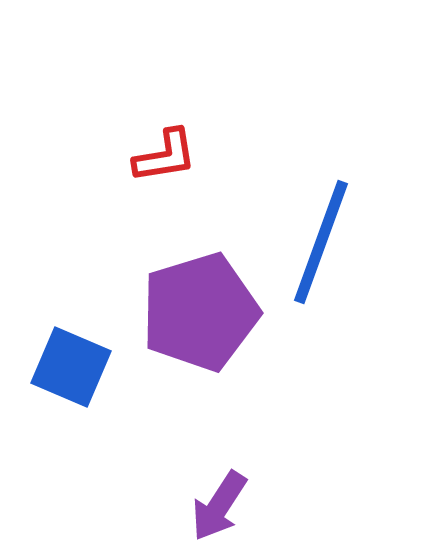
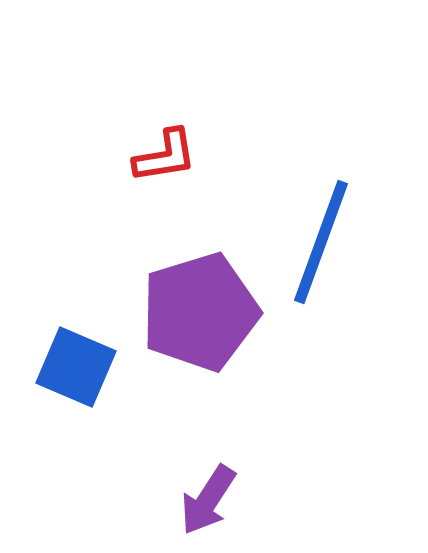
blue square: moved 5 px right
purple arrow: moved 11 px left, 6 px up
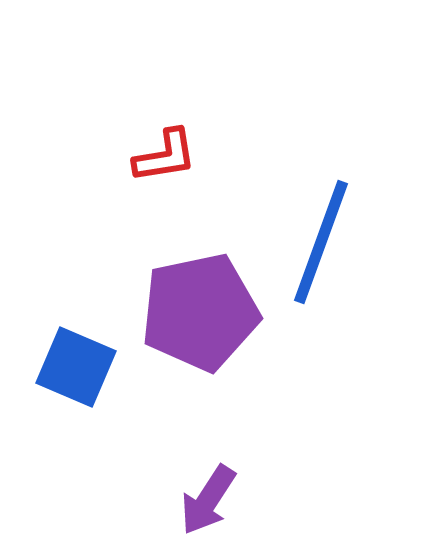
purple pentagon: rotated 5 degrees clockwise
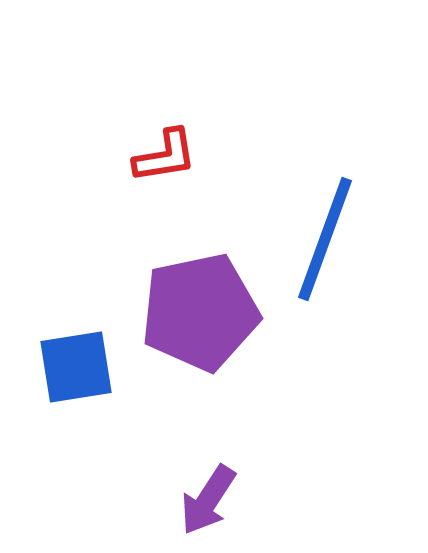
blue line: moved 4 px right, 3 px up
blue square: rotated 32 degrees counterclockwise
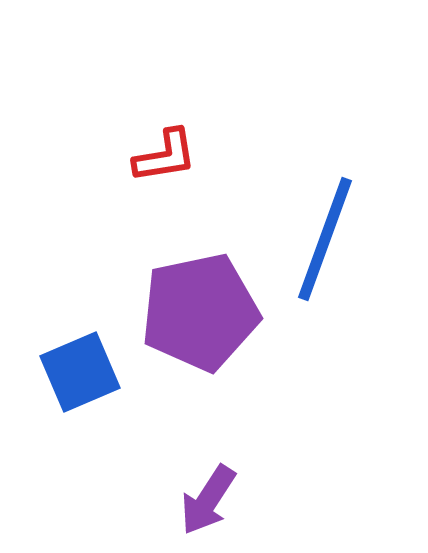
blue square: moved 4 px right, 5 px down; rotated 14 degrees counterclockwise
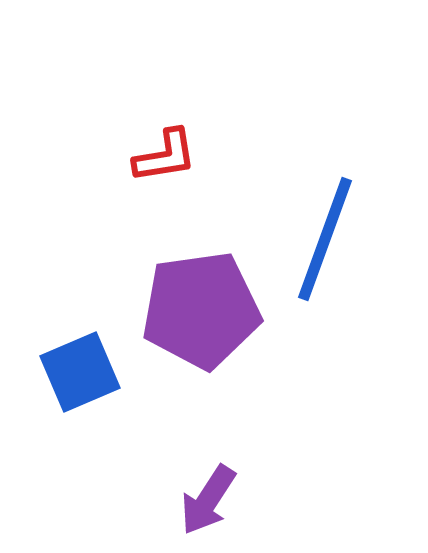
purple pentagon: moved 1 px right, 2 px up; rotated 4 degrees clockwise
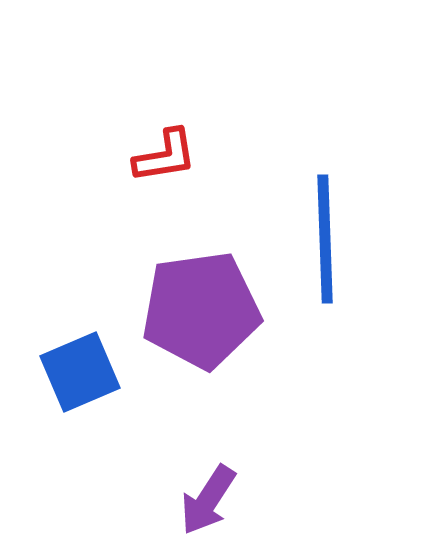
blue line: rotated 22 degrees counterclockwise
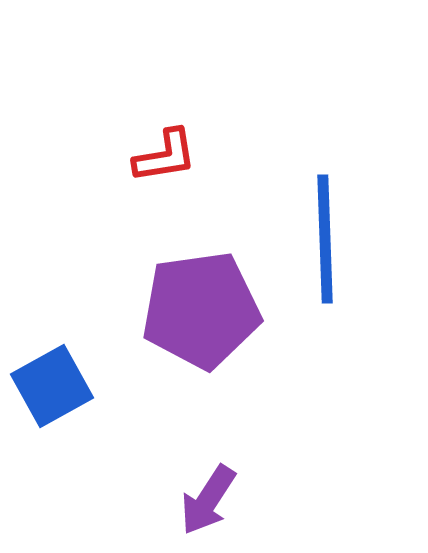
blue square: moved 28 px left, 14 px down; rotated 6 degrees counterclockwise
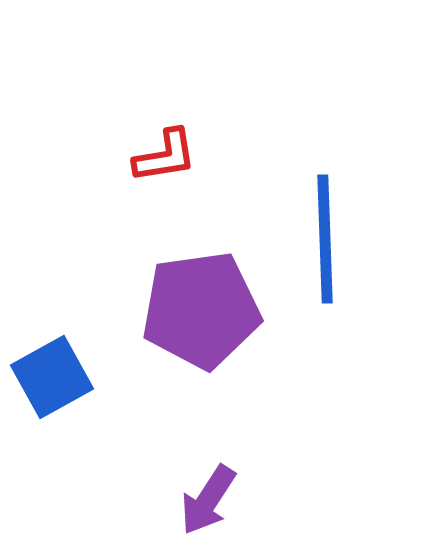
blue square: moved 9 px up
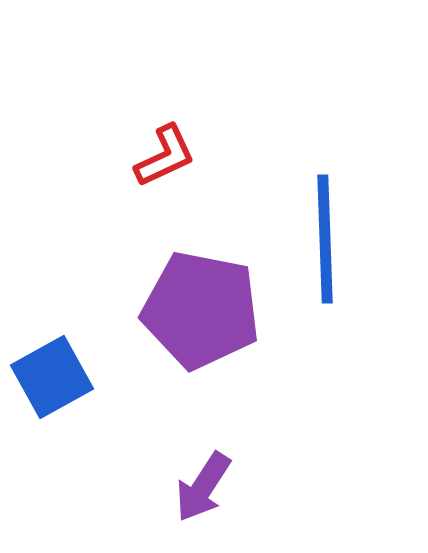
red L-shape: rotated 16 degrees counterclockwise
purple pentagon: rotated 19 degrees clockwise
purple arrow: moved 5 px left, 13 px up
